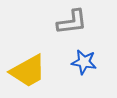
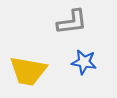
yellow trapezoid: rotated 39 degrees clockwise
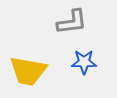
blue star: rotated 10 degrees counterclockwise
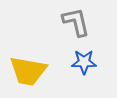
gray L-shape: moved 4 px right; rotated 96 degrees counterclockwise
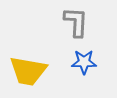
gray L-shape: rotated 16 degrees clockwise
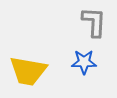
gray L-shape: moved 18 px right
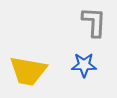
blue star: moved 3 px down
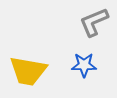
gray L-shape: rotated 116 degrees counterclockwise
